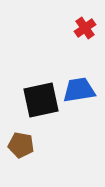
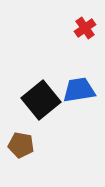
black square: rotated 27 degrees counterclockwise
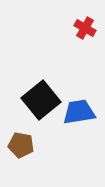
red cross: rotated 25 degrees counterclockwise
blue trapezoid: moved 22 px down
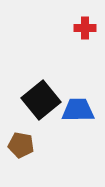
red cross: rotated 30 degrees counterclockwise
blue trapezoid: moved 1 px left, 2 px up; rotated 8 degrees clockwise
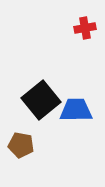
red cross: rotated 10 degrees counterclockwise
blue trapezoid: moved 2 px left
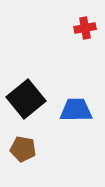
black square: moved 15 px left, 1 px up
brown pentagon: moved 2 px right, 4 px down
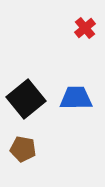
red cross: rotated 30 degrees counterclockwise
blue trapezoid: moved 12 px up
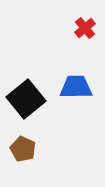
blue trapezoid: moved 11 px up
brown pentagon: rotated 15 degrees clockwise
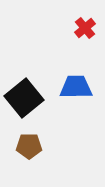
black square: moved 2 px left, 1 px up
brown pentagon: moved 6 px right, 3 px up; rotated 25 degrees counterclockwise
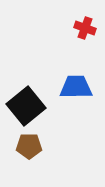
red cross: rotated 30 degrees counterclockwise
black square: moved 2 px right, 8 px down
